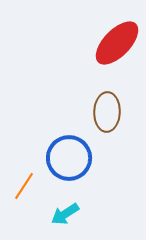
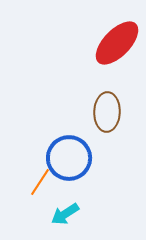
orange line: moved 16 px right, 4 px up
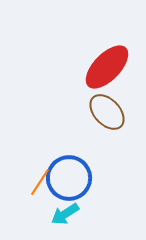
red ellipse: moved 10 px left, 24 px down
brown ellipse: rotated 45 degrees counterclockwise
blue circle: moved 20 px down
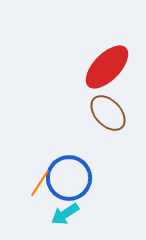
brown ellipse: moved 1 px right, 1 px down
orange line: moved 1 px down
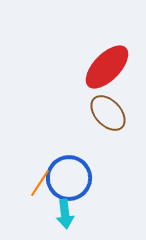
cyan arrow: rotated 64 degrees counterclockwise
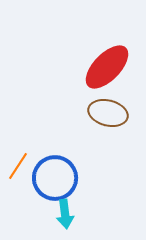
brown ellipse: rotated 33 degrees counterclockwise
blue circle: moved 14 px left
orange line: moved 22 px left, 17 px up
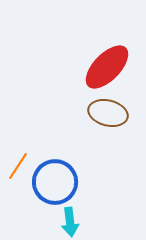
blue circle: moved 4 px down
cyan arrow: moved 5 px right, 8 px down
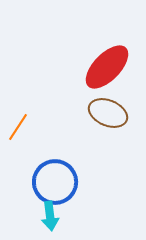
brown ellipse: rotated 9 degrees clockwise
orange line: moved 39 px up
cyan arrow: moved 20 px left, 6 px up
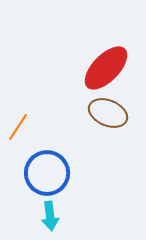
red ellipse: moved 1 px left, 1 px down
blue circle: moved 8 px left, 9 px up
